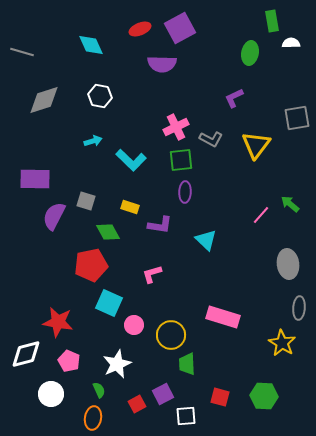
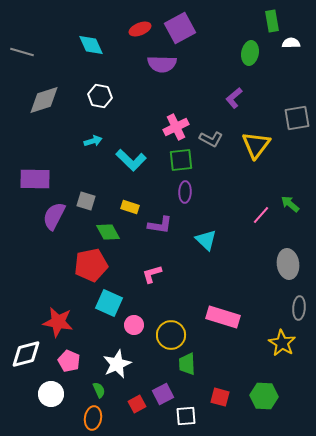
purple L-shape at (234, 98): rotated 15 degrees counterclockwise
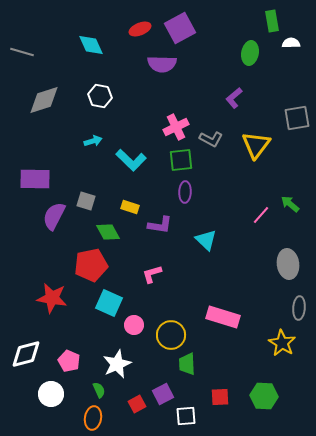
red star at (58, 322): moved 6 px left, 24 px up
red square at (220, 397): rotated 18 degrees counterclockwise
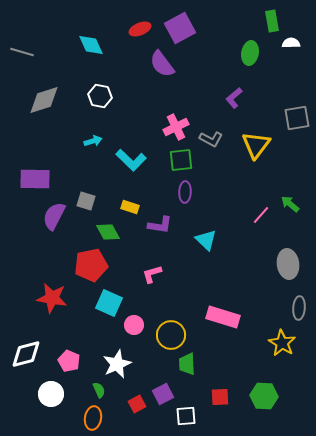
purple semicircle at (162, 64): rotated 52 degrees clockwise
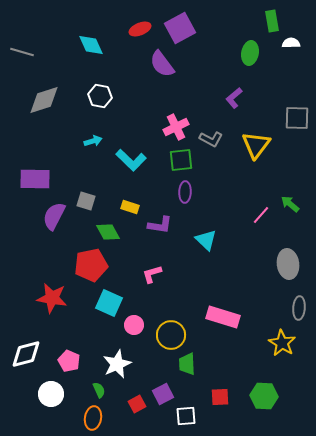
gray square at (297, 118): rotated 12 degrees clockwise
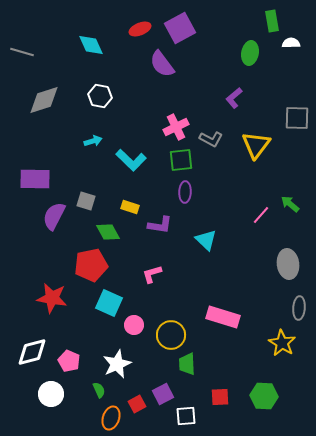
white diamond at (26, 354): moved 6 px right, 2 px up
orange ellipse at (93, 418): moved 18 px right; rotated 10 degrees clockwise
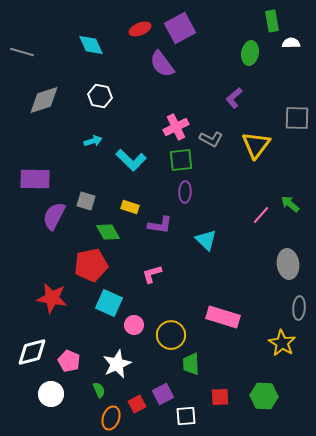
green trapezoid at (187, 364): moved 4 px right
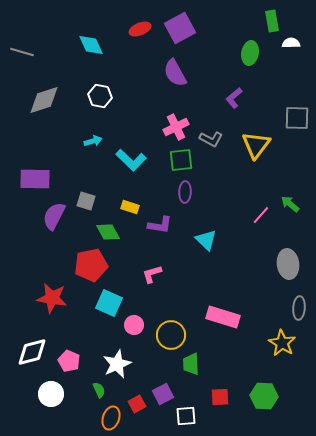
purple semicircle at (162, 64): moved 13 px right, 9 px down; rotated 8 degrees clockwise
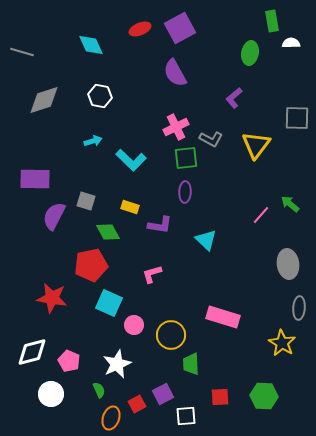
green square at (181, 160): moved 5 px right, 2 px up
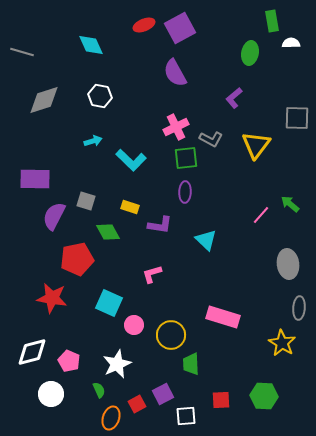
red ellipse at (140, 29): moved 4 px right, 4 px up
red pentagon at (91, 265): moved 14 px left, 6 px up
red square at (220, 397): moved 1 px right, 3 px down
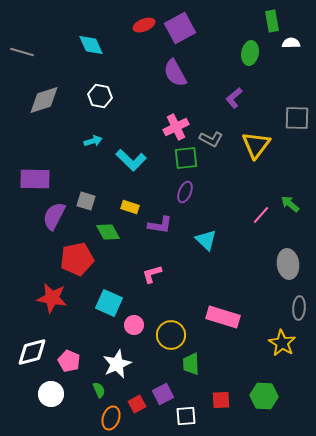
purple ellipse at (185, 192): rotated 20 degrees clockwise
